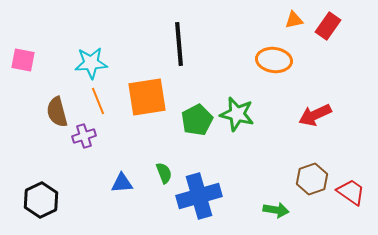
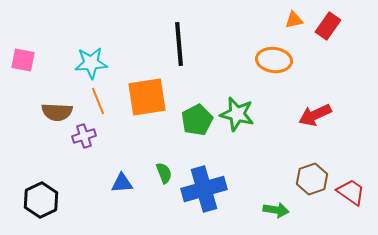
brown semicircle: rotated 72 degrees counterclockwise
blue cross: moved 5 px right, 7 px up
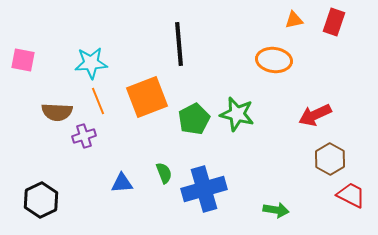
red rectangle: moved 6 px right, 4 px up; rotated 16 degrees counterclockwise
orange square: rotated 12 degrees counterclockwise
green pentagon: moved 3 px left, 1 px up
brown hexagon: moved 18 px right, 20 px up; rotated 12 degrees counterclockwise
red trapezoid: moved 3 px down; rotated 8 degrees counterclockwise
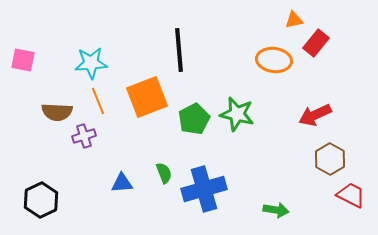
red rectangle: moved 18 px left, 21 px down; rotated 20 degrees clockwise
black line: moved 6 px down
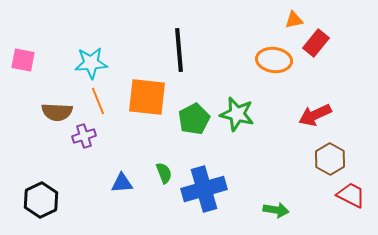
orange square: rotated 27 degrees clockwise
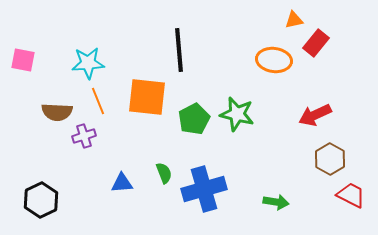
cyan star: moved 3 px left
green arrow: moved 8 px up
